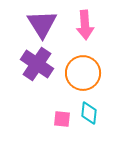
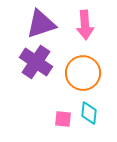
purple triangle: moved 1 px left; rotated 44 degrees clockwise
purple cross: moved 1 px left, 2 px up
pink square: moved 1 px right
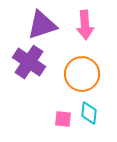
purple triangle: moved 1 px right, 1 px down
purple cross: moved 7 px left
orange circle: moved 1 px left, 1 px down
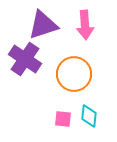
purple triangle: moved 1 px right
purple cross: moved 4 px left, 3 px up
orange circle: moved 8 px left
cyan diamond: moved 3 px down
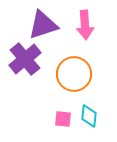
purple cross: rotated 16 degrees clockwise
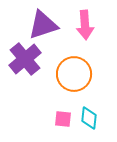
cyan diamond: moved 2 px down
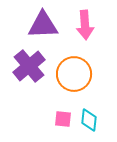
purple triangle: rotated 16 degrees clockwise
purple cross: moved 4 px right, 7 px down
cyan diamond: moved 2 px down
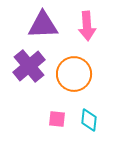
pink arrow: moved 2 px right, 1 px down
pink square: moved 6 px left
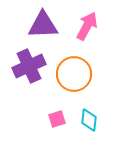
pink arrow: rotated 148 degrees counterclockwise
purple cross: rotated 16 degrees clockwise
pink square: rotated 24 degrees counterclockwise
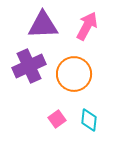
pink square: rotated 18 degrees counterclockwise
